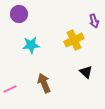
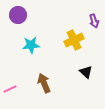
purple circle: moved 1 px left, 1 px down
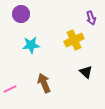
purple circle: moved 3 px right, 1 px up
purple arrow: moved 3 px left, 3 px up
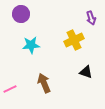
black triangle: rotated 24 degrees counterclockwise
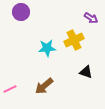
purple circle: moved 2 px up
purple arrow: rotated 40 degrees counterclockwise
cyan star: moved 16 px right, 3 px down
brown arrow: moved 3 px down; rotated 108 degrees counterclockwise
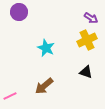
purple circle: moved 2 px left
yellow cross: moved 13 px right
cyan star: moved 1 px left; rotated 30 degrees clockwise
pink line: moved 7 px down
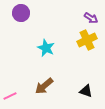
purple circle: moved 2 px right, 1 px down
black triangle: moved 19 px down
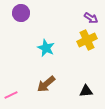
brown arrow: moved 2 px right, 2 px up
black triangle: rotated 24 degrees counterclockwise
pink line: moved 1 px right, 1 px up
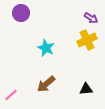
black triangle: moved 2 px up
pink line: rotated 16 degrees counterclockwise
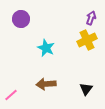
purple circle: moved 6 px down
purple arrow: rotated 104 degrees counterclockwise
brown arrow: rotated 36 degrees clockwise
black triangle: rotated 48 degrees counterclockwise
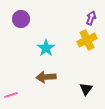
cyan star: rotated 12 degrees clockwise
brown arrow: moved 7 px up
pink line: rotated 24 degrees clockwise
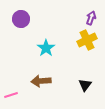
brown arrow: moved 5 px left, 4 px down
black triangle: moved 1 px left, 4 px up
